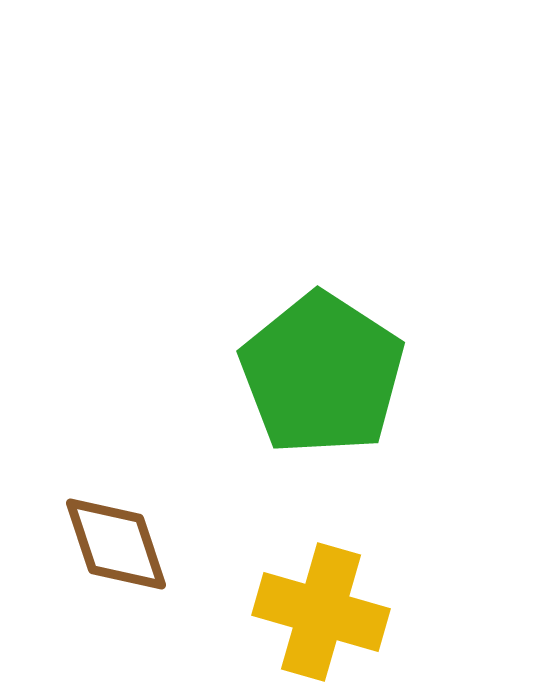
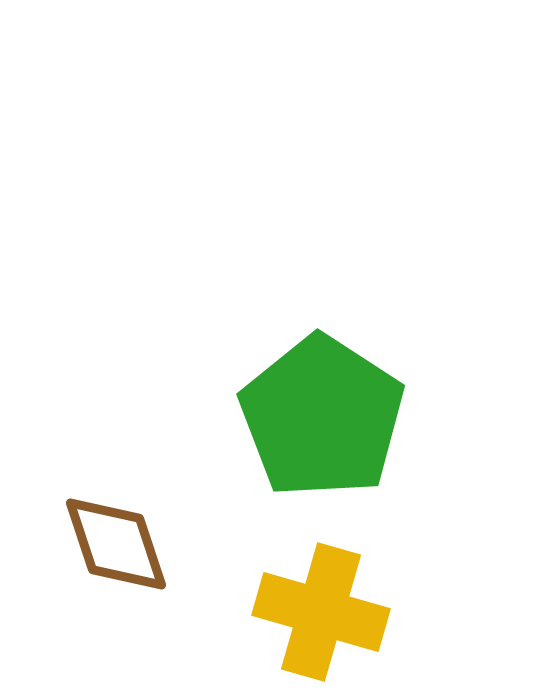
green pentagon: moved 43 px down
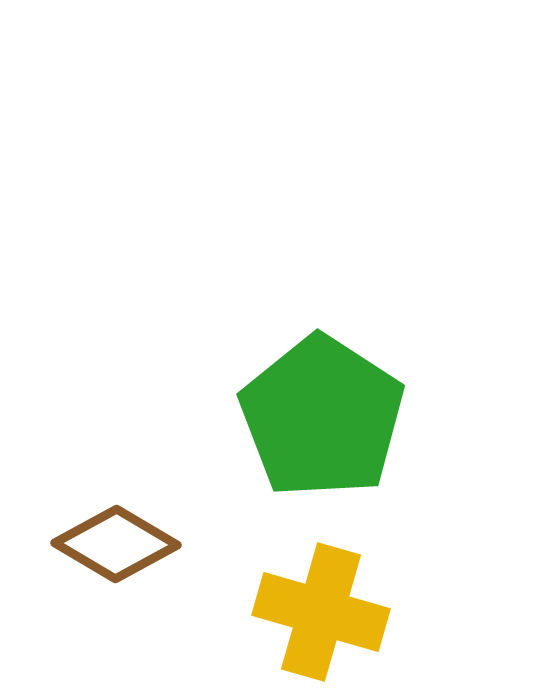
brown diamond: rotated 41 degrees counterclockwise
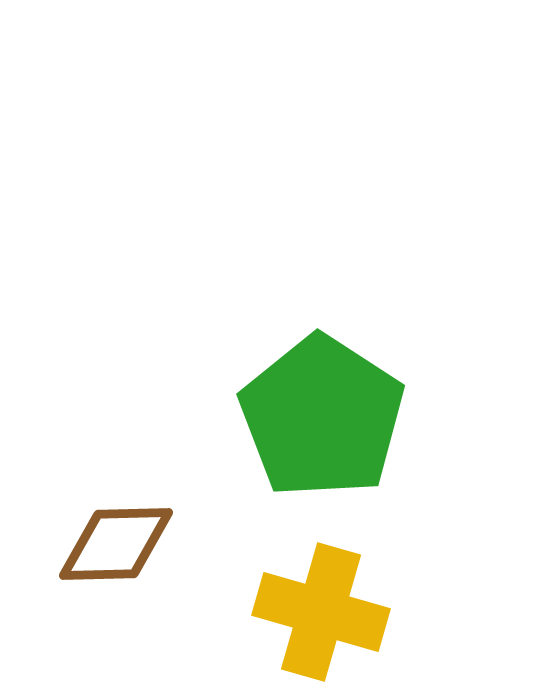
brown diamond: rotated 32 degrees counterclockwise
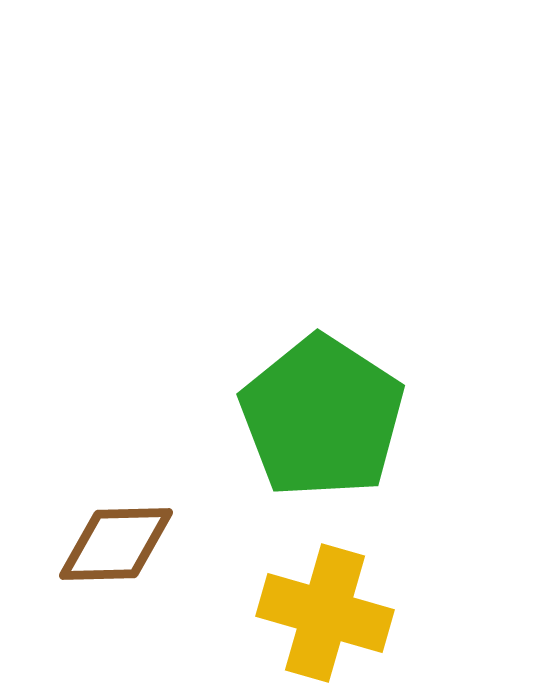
yellow cross: moved 4 px right, 1 px down
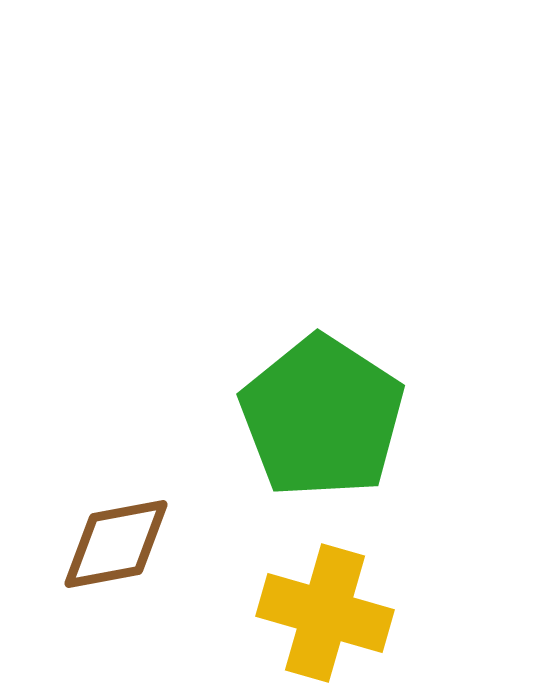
brown diamond: rotated 9 degrees counterclockwise
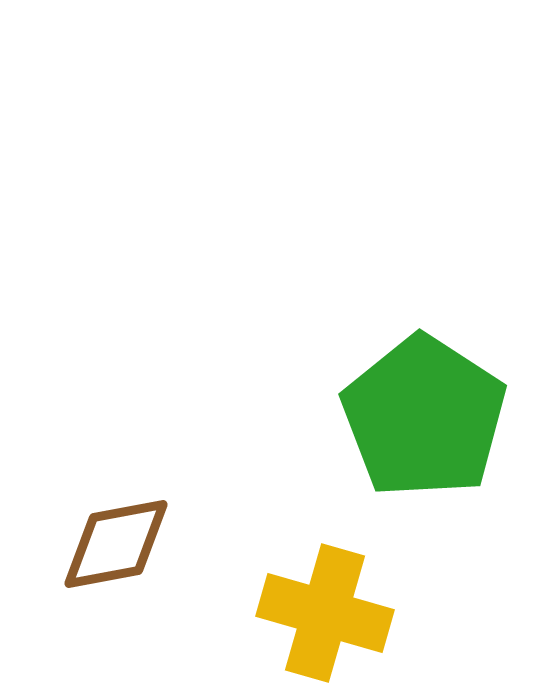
green pentagon: moved 102 px right
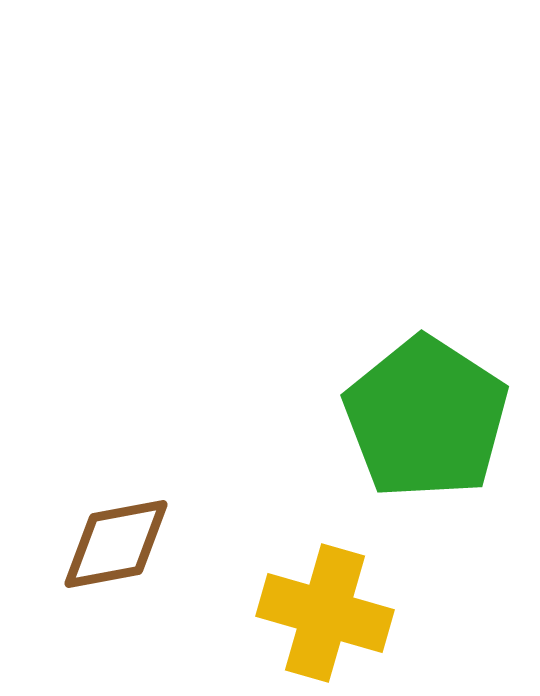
green pentagon: moved 2 px right, 1 px down
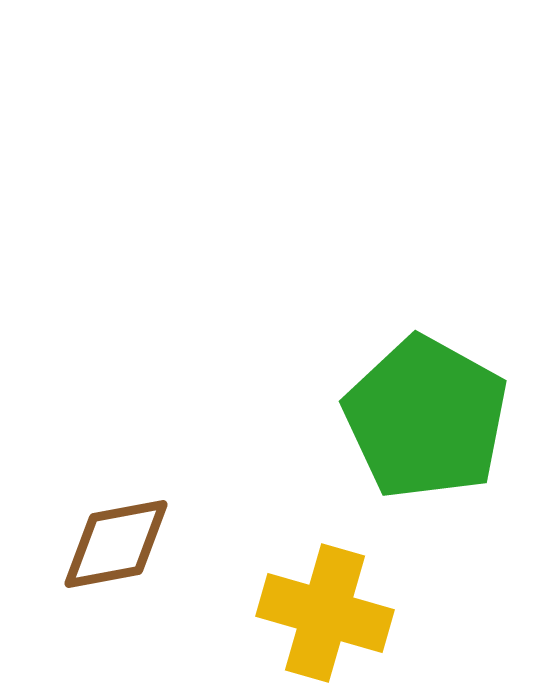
green pentagon: rotated 4 degrees counterclockwise
